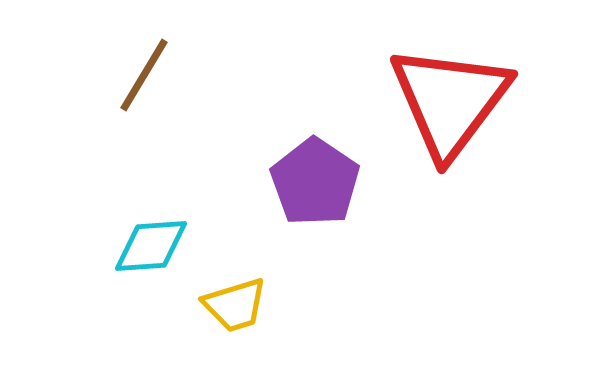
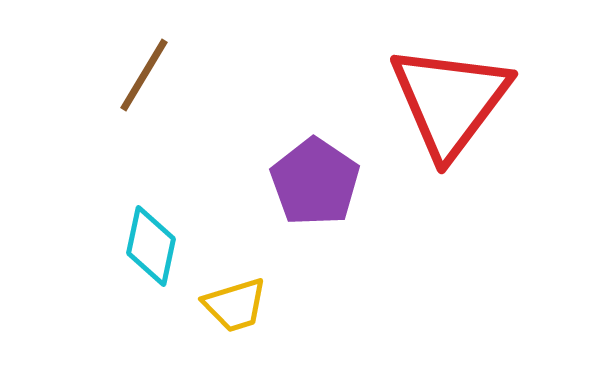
cyan diamond: rotated 74 degrees counterclockwise
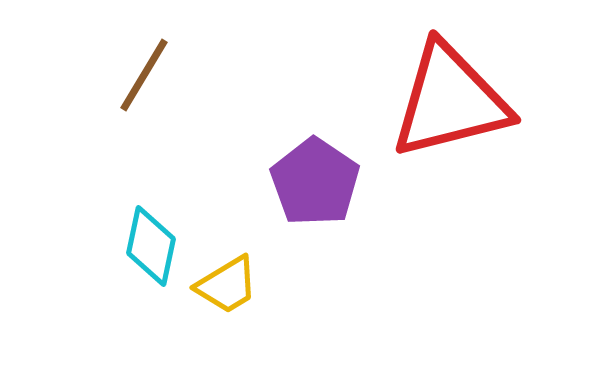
red triangle: rotated 39 degrees clockwise
yellow trapezoid: moved 8 px left, 20 px up; rotated 14 degrees counterclockwise
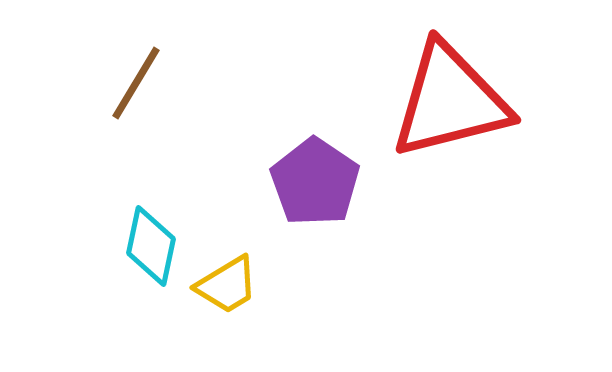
brown line: moved 8 px left, 8 px down
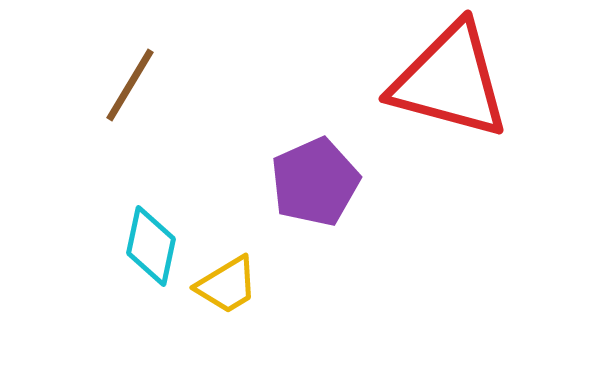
brown line: moved 6 px left, 2 px down
red triangle: moved 20 px up; rotated 29 degrees clockwise
purple pentagon: rotated 14 degrees clockwise
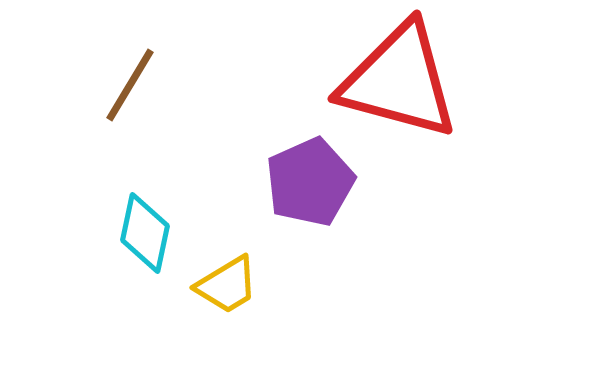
red triangle: moved 51 px left
purple pentagon: moved 5 px left
cyan diamond: moved 6 px left, 13 px up
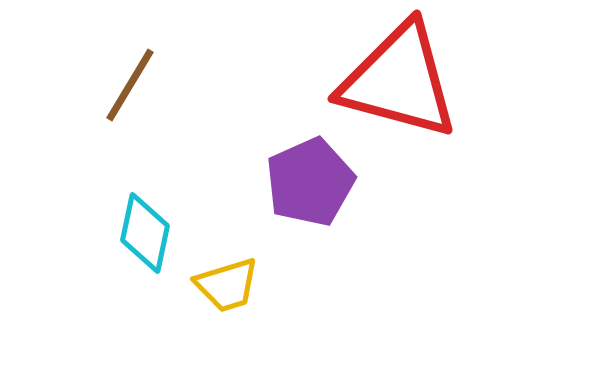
yellow trapezoid: rotated 14 degrees clockwise
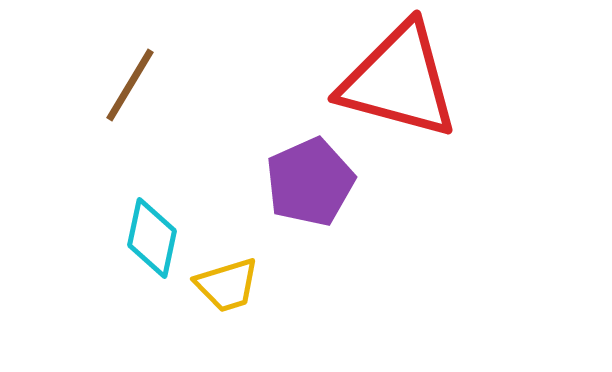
cyan diamond: moved 7 px right, 5 px down
